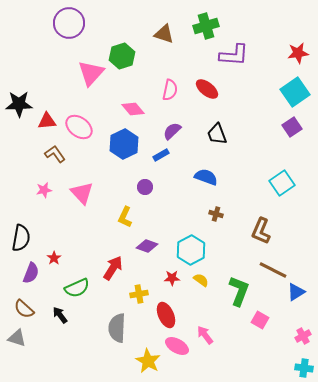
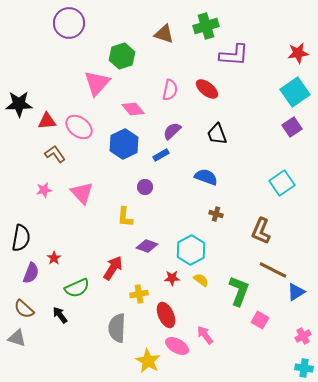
pink triangle at (91, 73): moved 6 px right, 10 px down
yellow L-shape at (125, 217): rotated 20 degrees counterclockwise
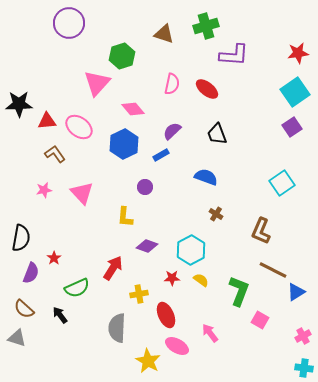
pink semicircle at (170, 90): moved 2 px right, 6 px up
brown cross at (216, 214): rotated 16 degrees clockwise
pink arrow at (205, 335): moved 5 px right, 2 px up
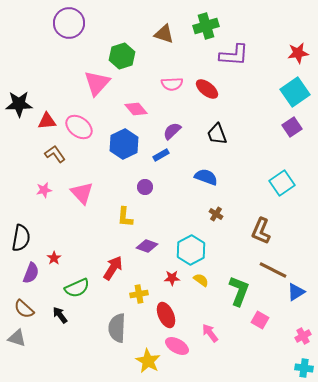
pink semicircle at (172, 84): rotated 75 degrees clockwise
pink diamond at (133, 109): moved 3 px right
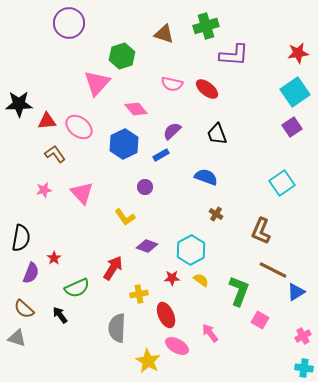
pink semicircle at (172, 84): rotated 15 degrees clockwise
yellow L-shape at (125, 217): rotated 40 degrees counterclockwise
